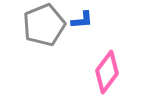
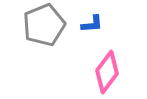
blue L-shape: moved 10 px right, 4 px down
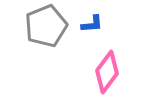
gray pentagon: moved 2 px right, 1 px down
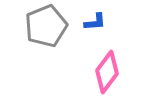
blue L-shape: moved 3 px right, 2 px up
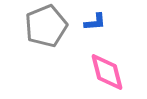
pink diamond: rotated 51 degrees counterclockwise
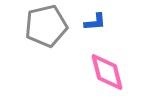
gray pentagon: rotated 9 degrees clockwise
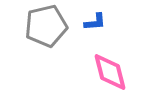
pink diamond: moved 3 px right
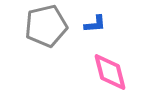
blue L-shape: moved 2 px down
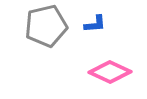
pink diamond: rotated 51 degrees counterclockwise
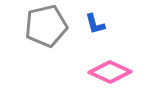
blue L-shape: rotated 80 degrees clockwise
